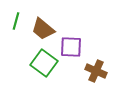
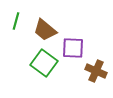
brown trapezoid: moved 2 px right, 1 px down
purple square: moved 2 px right, 1 px down
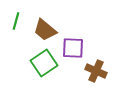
green square: rotated 20 degrees clockwise
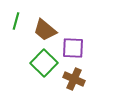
green square: rotated 12 degrees counterclockwise
brown cross: moved 22 px left, 8 px down
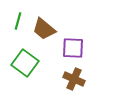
green line: moved 2 px right
brown trapezoid: moved 1 px left, 1 px up
green square: moved 19 px left; rotated 8 degrees counterclockwise
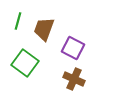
brown trapezoid: rotated 70 degrees clockwise
purple square: rotated 25 degrees clockwise
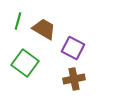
brown trapezoid: rotated 100 degrees clockwise
brown cross: rotated 35 degrees counterclockwise
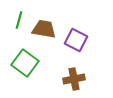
green line: moved 1 px right, 1 px up
brown trapezoid: rotated 20 degrees counterclockwise
purple square: moved 3 px right, 8 px up
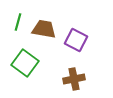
green line: moved 1 px left, 2 px down
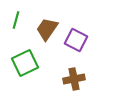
green line: moved 2 px left, 2 px up
brown trapezoid: moved 3 px right; rotated 65 degrees counterclockwise
green square: rotated 28 degrees clockwise
